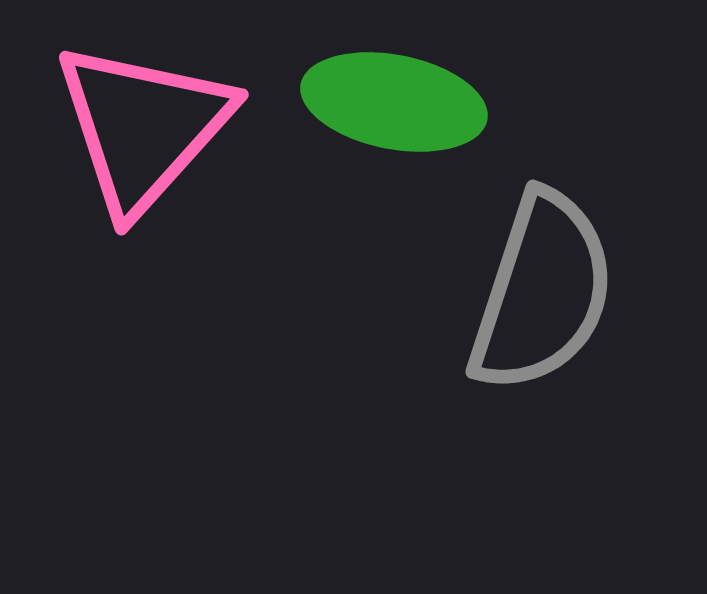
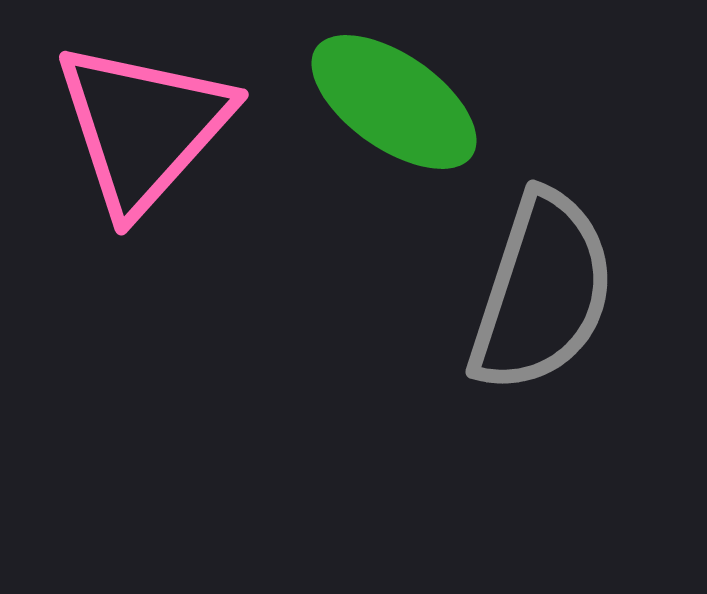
green ellipse: rotated 24 degrees clockwise
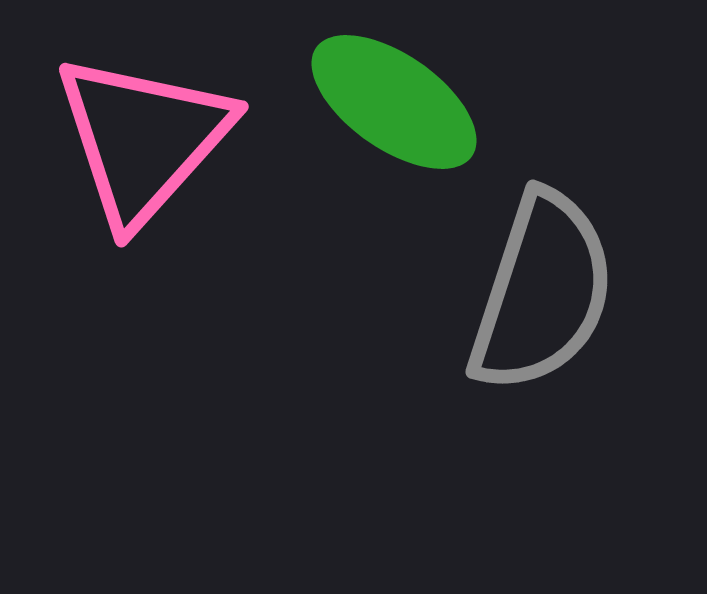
pink triangle: moved 12 px down
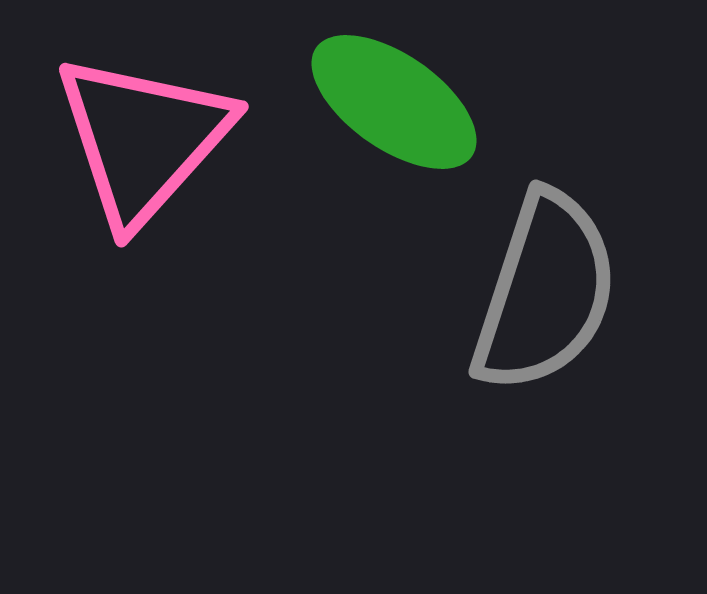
gray semicircle: moved 3 px right
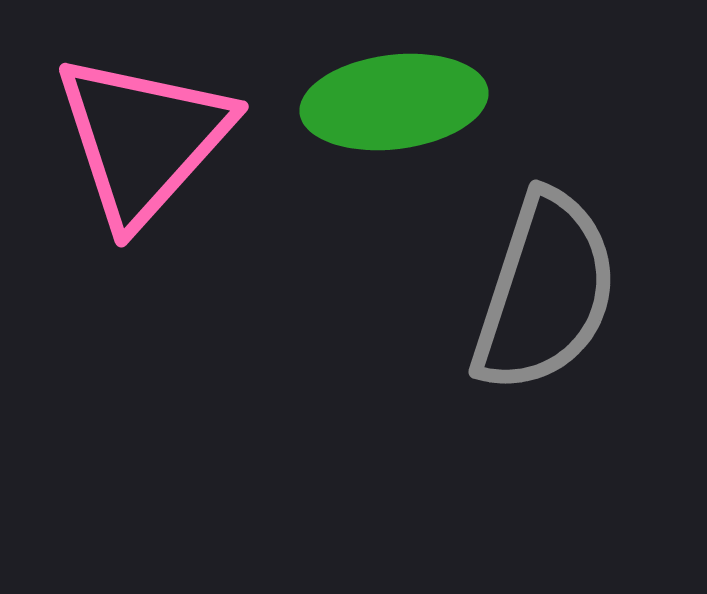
green ellipse: rotated 42 degrees counterclockwise
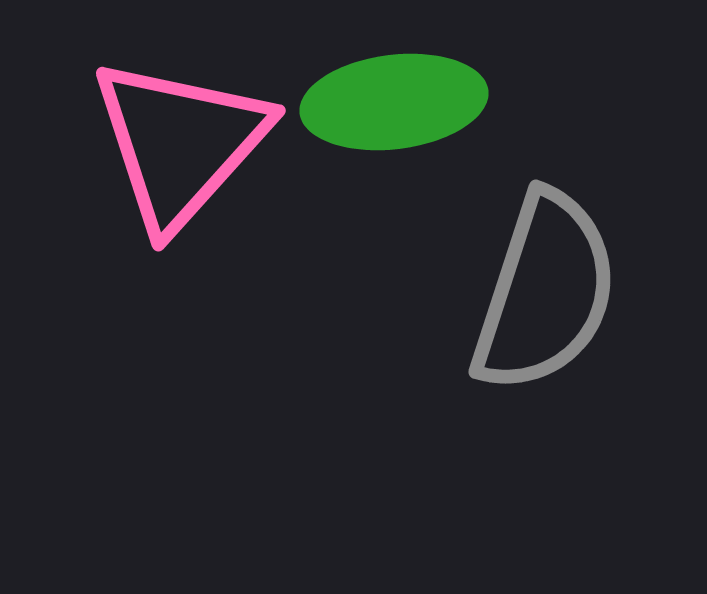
pink triangle: moved 37 px right, 4 px down
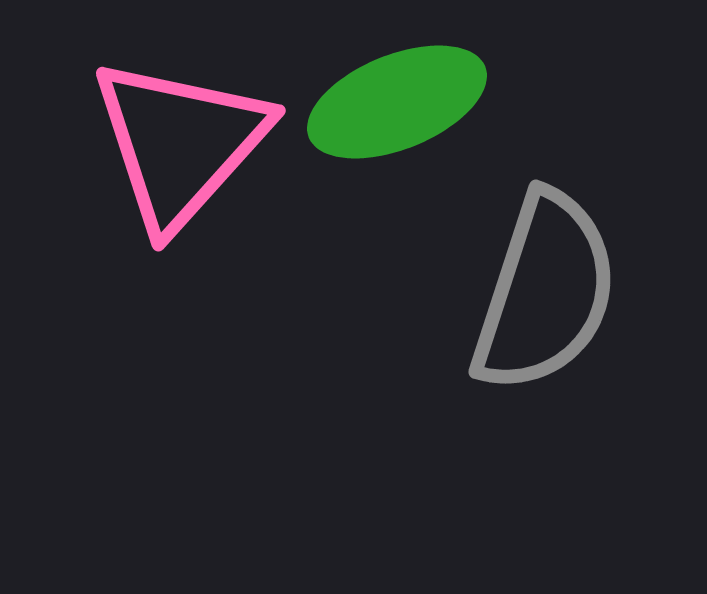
green ellipse: moved 3 px right; rotated 15 degrees counterclockwise
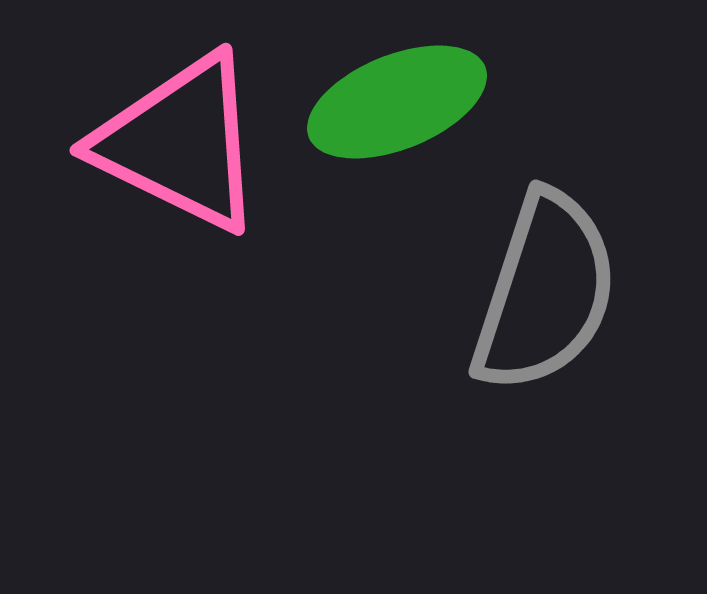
pink triangle: rotated 46 degrees counterclockwise
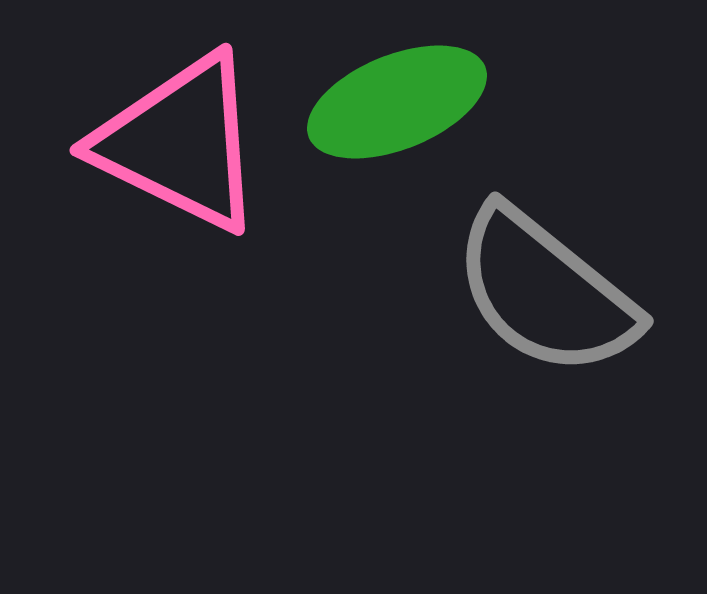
gray semicircle: rotated 111 degrees clockwise
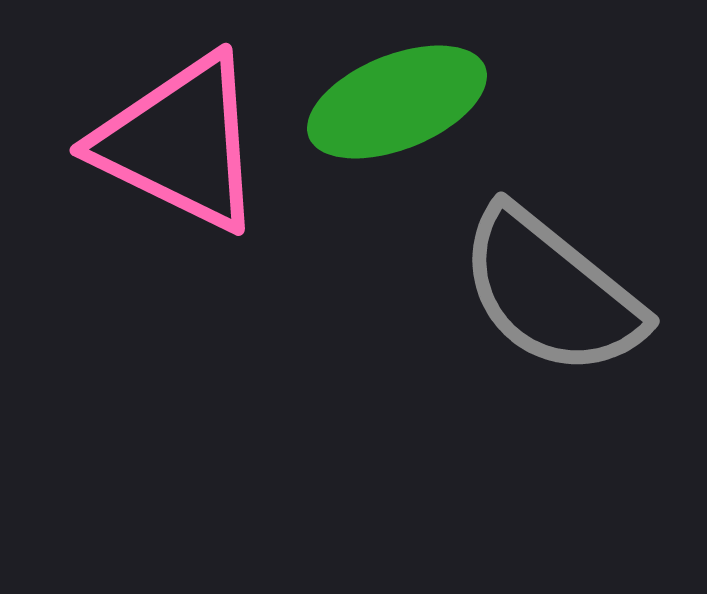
gray semicircle: moved 6 px right
